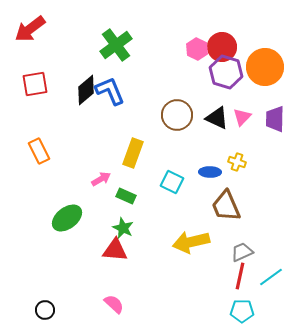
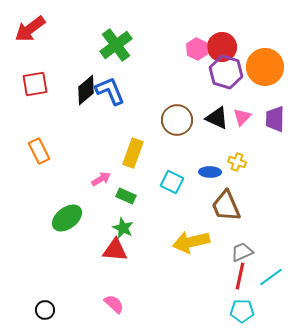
brown circle: moved 5 px down
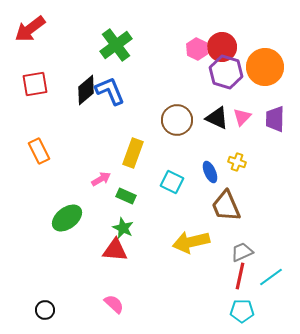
blue ellipse: rotated 65 degrees clockwise
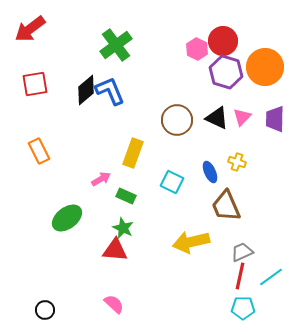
red circle: moved 1 px right, 6 px up
cyan pentagon: moved 1 px right, 3 px up
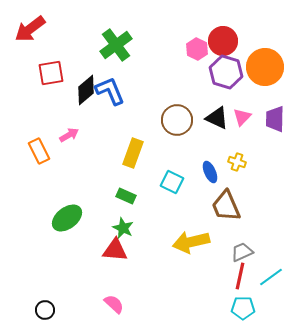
red square: moved 16 px right, 11 px up
pink arrow: moved 32 px left, 44 px up
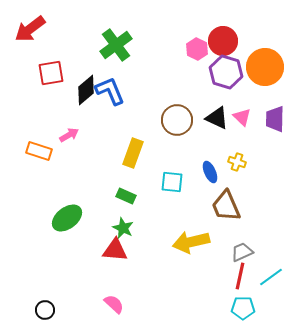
pink triangle: rotated 30 degrees counterclockwise
orange rectangle: rotated 45 degrees counterclockwise
cyan square: rotated 20 degrees counterclockwise
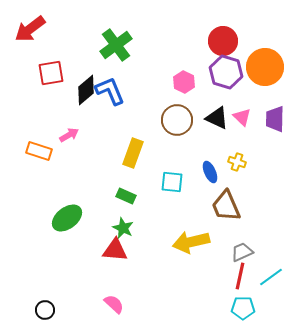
pink hexagon: moved 13 px left, 33 px down
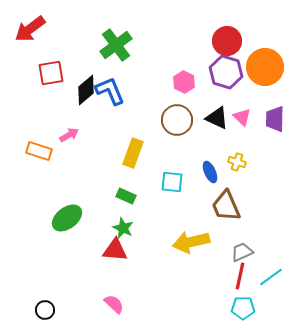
red circle: moved 4 px right
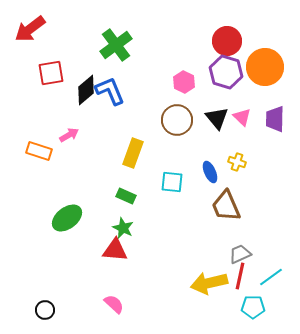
black triangle: rotated 25 degrees clockwise
yellow arrow: moved 18 px right, 41 px down
gray trapezoid: moved 2 px left, 2 px down
cyan pentagon: moved 10 px right, 1 px up
